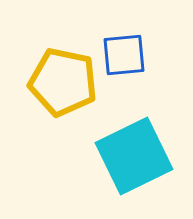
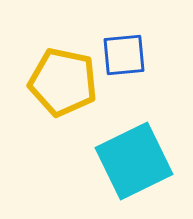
cyan square: moved 5 px down
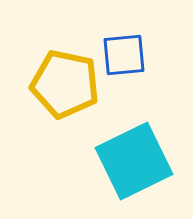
yellow pentagon: moved 2 px right, 2 px down
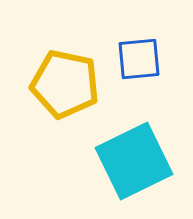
blue square: moved 15 px right, 4 px down
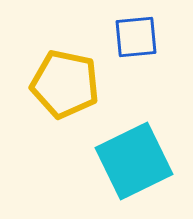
blue square: moved 3 px left, 22 px up
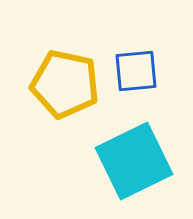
blue square: moved 34 px down
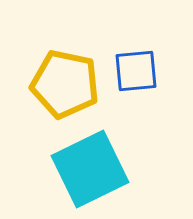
cyan square: moved 44 px left, 8 px down
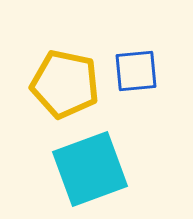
cyan square: rotated 6 degrees clockwise
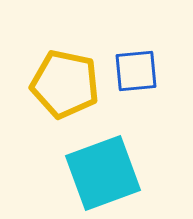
cyan square: moved 13 px right, 4 px down
